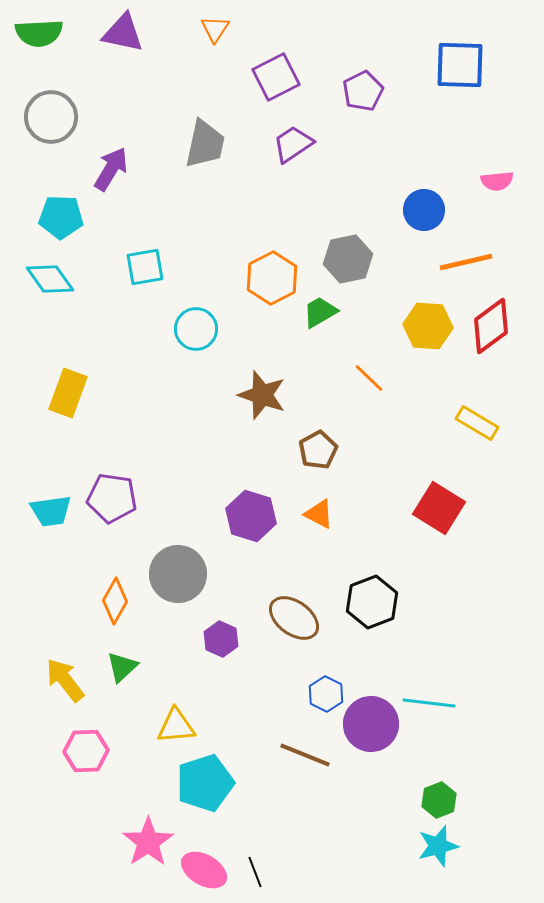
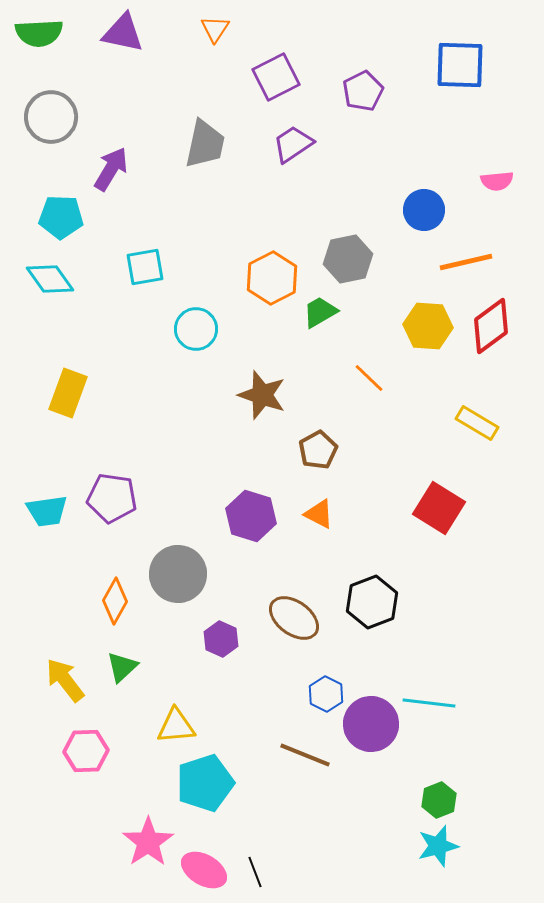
cyan trapezoid at (51, 511): moved 4 px left
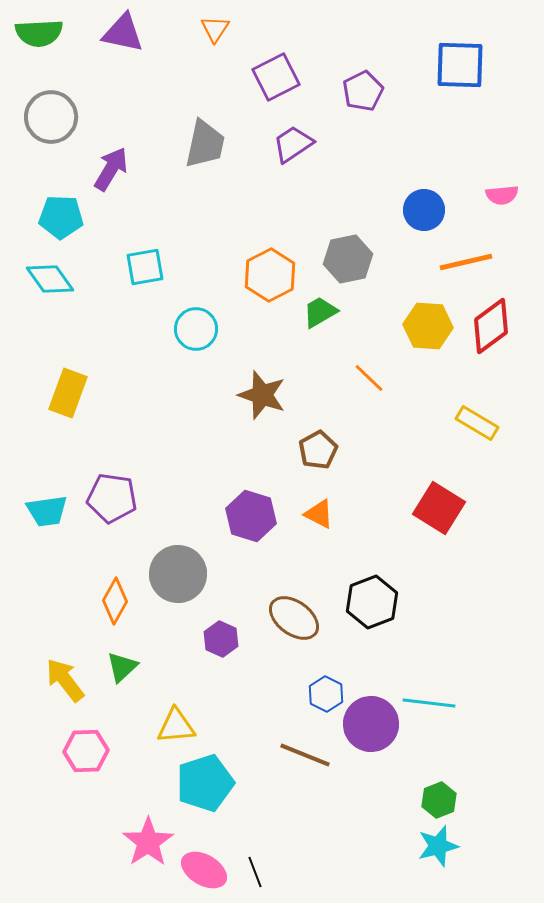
pink semicircle at (497, 181): moved 5 px right, 14 px down
orange hexagon at (272, 278): moved 2 px left, 3 px up
